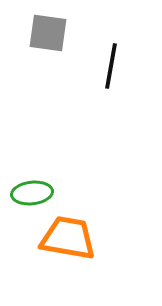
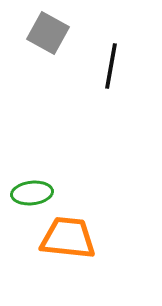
gray square: rotated 21 degrees clockwise
orange trapezoid: rotated 4 degrees counterclockwise
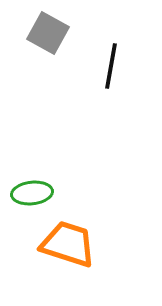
orange trapezoid: moved 6 px down; rotated 12 degrees clockwise
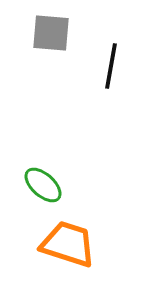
gray square: moved 3 px right; rotated 24 degrees counterclockwise
green ellipse: moved 11 px right, 8 px up; rotated 48 degrees clockwise
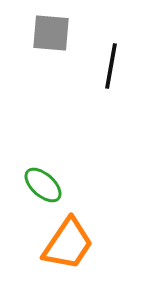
orange trapezoid: rotated 106 degrees clockwise
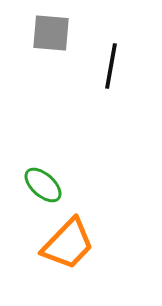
orange trapezoid: rotated 10 degrees clockwise
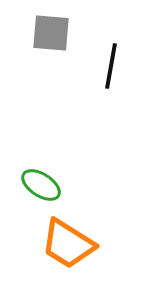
green ellipse: moved 2 px left; rotated 9 degrees counterclockwise
orange trapezoid: rotated 78 degrees clockwise
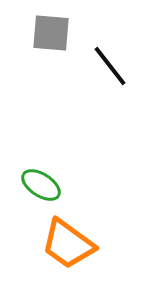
black line: moved 1 px left; rotated 48 degrees counterclockwise
orange trapezoid: rotated 4 degrees clockwise
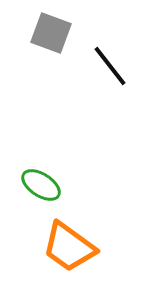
gray square: rotated 15 degrees clockwise
orange trapezoid: moved 1 px right, 3 px down
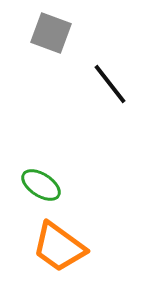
black line: moved 18 px down
orange trapezoid: moved 10 px left
